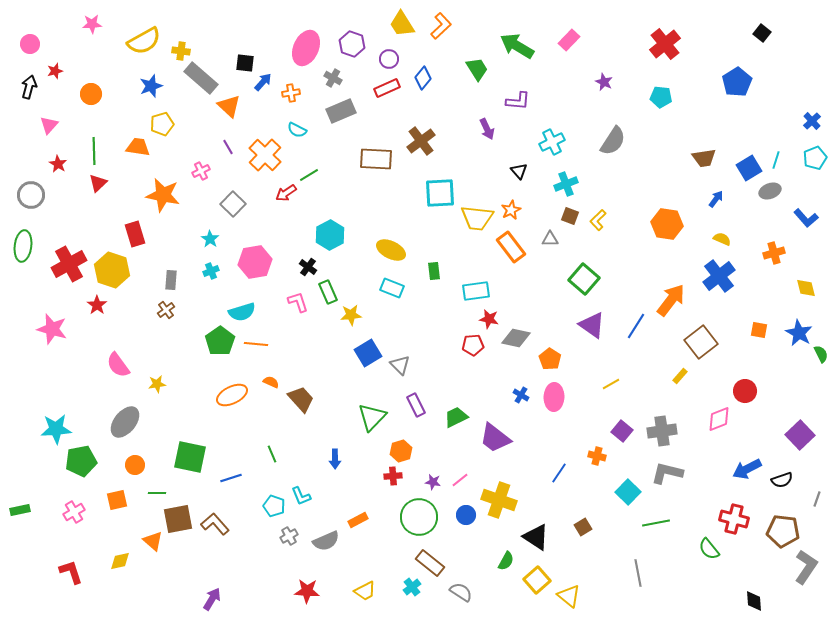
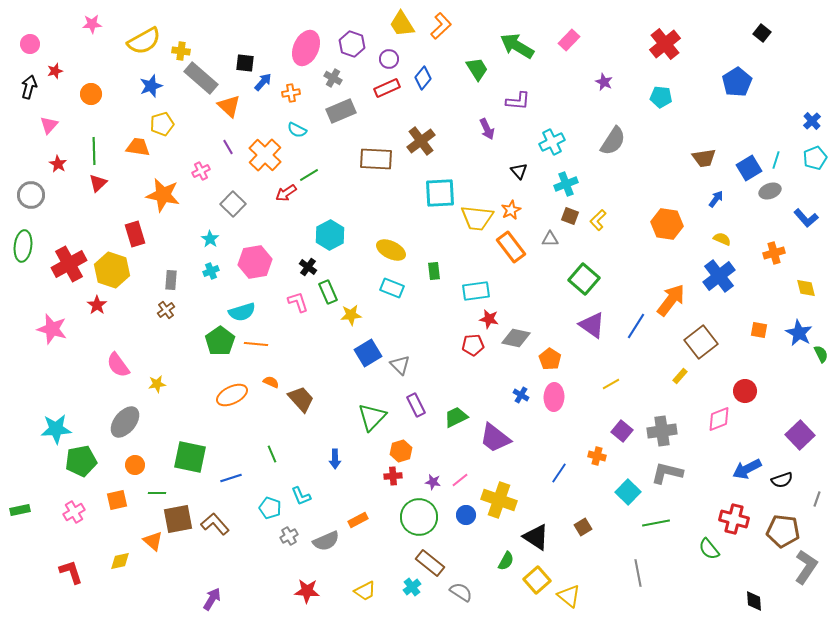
cyan pentagon at (274, 506): moved 4 px left, 2 px down
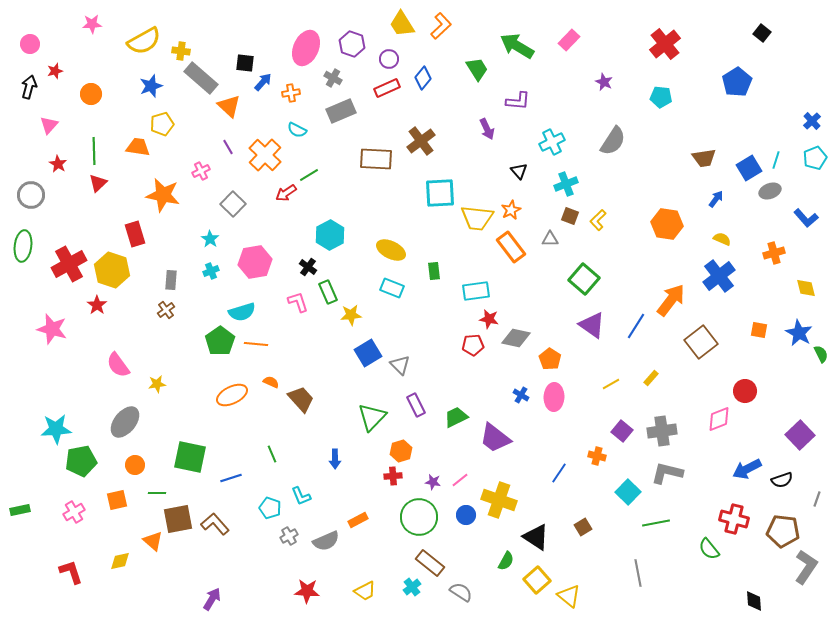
yellow rectangle at (680, 376): moved 29 px left, 2 px down
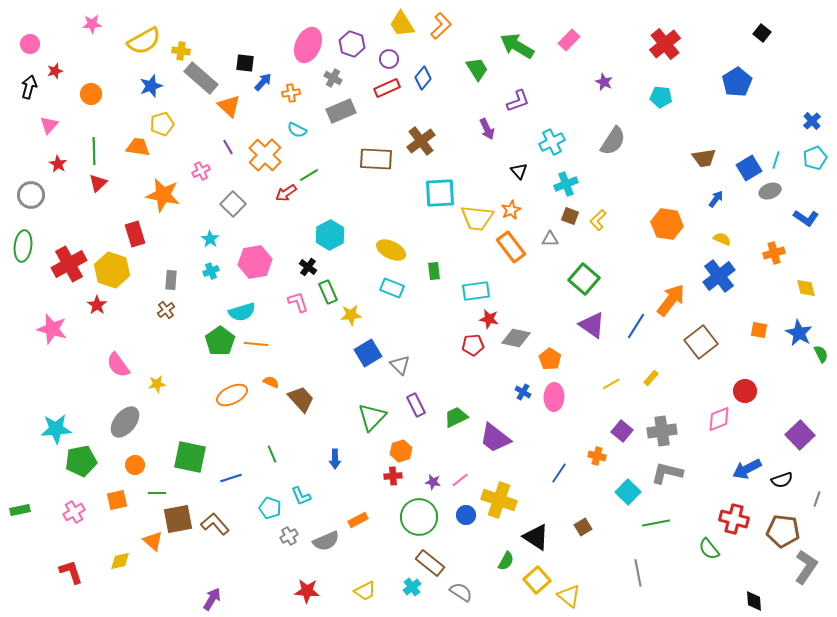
pink ellipse at (306, 48): moved 2 px right, 3 px up
purple L-shape at (518, 101): rotated 25 degrees counterclockwise
blue L-shape at (806, 218): rotated 15 degrees counterclockwise
blue cross at (521, 395): moved 2 px right, 3 px up
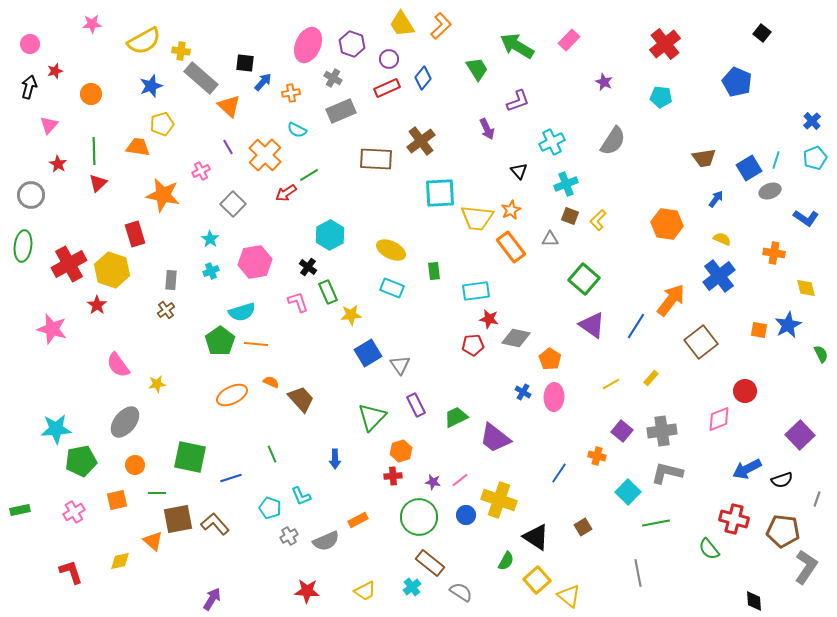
blue pentagon at (737, 82): rotated 16 degrees counterclockwise
orange cross at (774, 253): rotated 25 degrees clockwise
blue star at (799, 333): moved 11 px left, 8 px up; rotated 16 degrees clockwise
gray triangle at (400, 365): rotated 10 degrees clockwise
